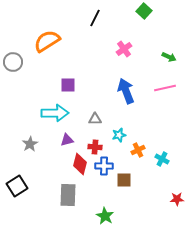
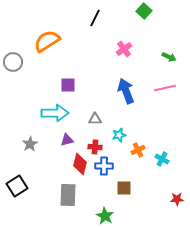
brown square: moved 8 px down
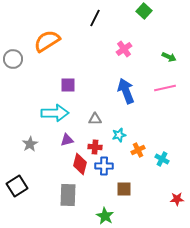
gray circle: moved 3 px up
brown square: moved 1 px down
